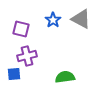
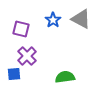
purple cross: rotated 30 degrees counterclockwise
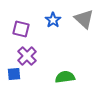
gray triangle: moved 3 px right; rotated 15 degrees clockwise
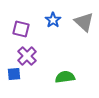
gray triangle: moved 3 px down
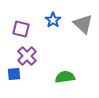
gray triangle: moved 1 px left, 2 px down
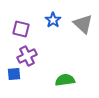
purple cross: rotated 18 degrees clockwise
green semicircle: moved 3 px down
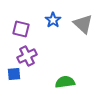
green semicircle: moved 2 px down
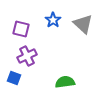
blue square: moved 4 px down; rotated 24 degrees clockwise
